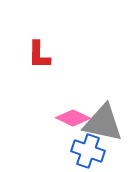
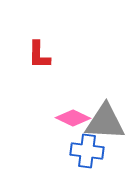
gray triangle: moved 2 px right, 1 px up; rotated 9 degrees counterclockwise
blue cross: moved 1 px left; rotated 12 degrees counterclockwise
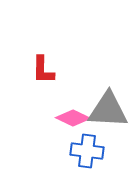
red L-shape: moved 4 px right, 15 px down
gray triangle: moved 3 px right, 12 px up
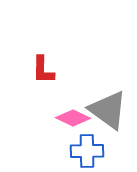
gray triangle: rotated 33 degrees clockwise
blue cross: rotated 8 degrees counterclockwise
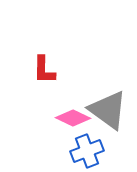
red L-shape: moved 1 px right
blue cross: rotated 20 degrees counterclockwise
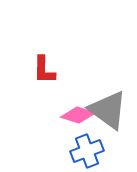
pink diamond: moved 5 px right, 3 px up; rotated 8 degrees counterclockwise
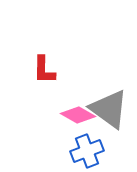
gray triangle: moved 1 px right, 1 px up
pink diamond: rotated 12 degrees clockwise
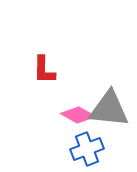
gray triangle: rotated 30 degrees counterclockwise
blue cross: moved 2 px up
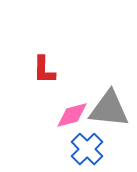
pink diamond: moved 6 px left; rotated 44 degrees counterclockwise
blue cross: rotated 24 degrees counterclockwise
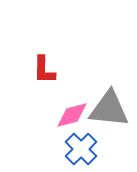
blue cross: moved 6 px left
